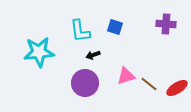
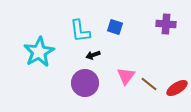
cyan star: rotated 24 degrees counterclockwise
pink triangle: rotated 36 degrees counterclockwise
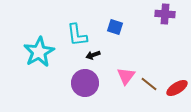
purple cross: moved 1 px left, 10 px up
cyan L-shape: moved 3 px left, 4 px down
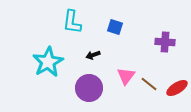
purple cross: moved 28 px down
cyan L-shape: moved 5 px left, 13 px up; rotated 15 degrees clockwise
cyan star: moved 9 px right, 10 px down
purple circle: moved 4 px right, 5 px down
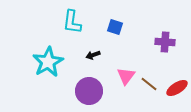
purple circle: moved 3 px down
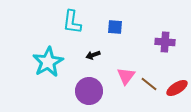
blue square: rotated 14 degrees counterclockwise
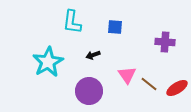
pink triangle: moved 1 px right, 1 px up; rotated 12 degrees counterclockwise
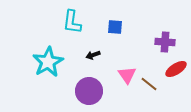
red ellipse: moved 1 px left, 19 px up
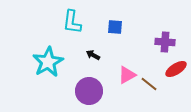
black arrow: rotated 48 degrees clockwise
pink triangle: rotated 36 degrees clockwise
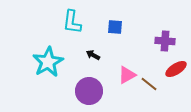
purple cross: moved 1 px up
